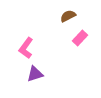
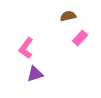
brown semicircle: rotated 14 degrees clockwise
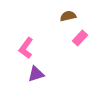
purple triangle: moved 1 px right
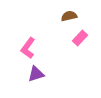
brown semicircle: moved 1 px right
pink L-shape: moved 2 px right
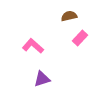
pink L-shape: moved 5 px right, 2 px up; rotated 95 degrees clockwise
purple triangle: moved 6 px right, 5 px down
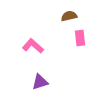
pink rectangle: rotated 49 degrees counterclockwise
purple triangle: moved 2 px left, 3 px down
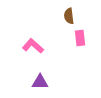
brown semicircle: rotated 84 degrees counterclockwise
purple triangle: rotated 18 degrees clockwise
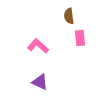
pink L-shape: moved 5 px right
purple triangle: rotated 24 degrees clockwise
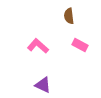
pink rectangle: moved 7 px down; rotated 56 degrees counterclockwise
purple triangle: moved 3 px right, 3 px down
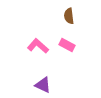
pink rectangle: moved 13 px left
